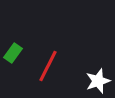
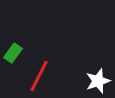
red line: moved 9 px left, 10 px down
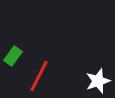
green rectangle: moved 3 px down
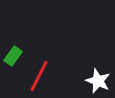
white star: rotated 30 degrees counterclockwise
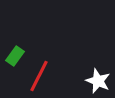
green rectangle: moved 2 px right
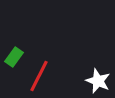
green rectangle: moved 1 px left, 1 px down
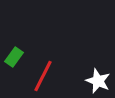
red line: moved 4 px right
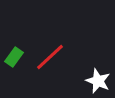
red line: moved 7 px right, 19 px up; rotated 20 degrees clockwise
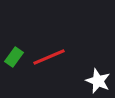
red line: moved 1 px left; rotated 20 degrees clockwise
